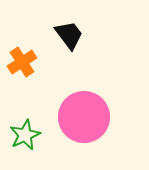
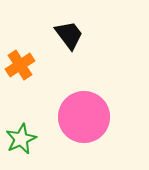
orange cross: moved 2 px left, 3 px down
green star: moved 4 px left, 4 px down
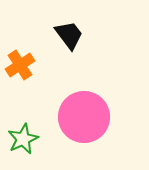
green star: moved 2 px right
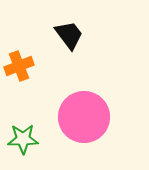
orange cross: moved 1 px left, 1 px down; rotated 12 degrees clockwise
green star: rotated 24 degrees clockwise
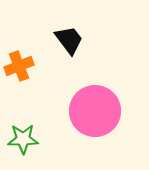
black trapezoid: moved 5 px down
pink circle: moved 11 px right, 6 px up
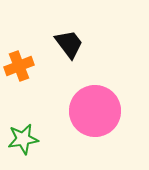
black trapezoid: moved 4 px down
green star: rotated 8 degrees counterclockwise
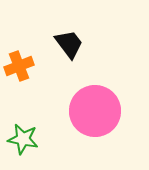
green star: rotated 20 degrees clockwise
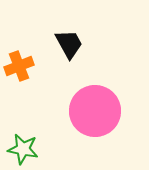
black trapezoid: rotated 8 degrees clockwise
green star: moved 10 px down
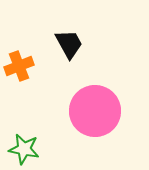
green star: moved 1 px right
